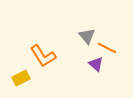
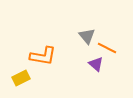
orange L-shape: rotated 48 degrees counterclockwise
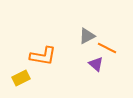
gray triangle: rotated 42 degrees clockwise
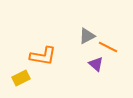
orange line: moved 1 px right, 1 px up
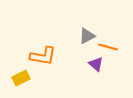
orange line: rotated 12 degrees counterclockwise
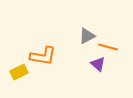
purple triangle: moved 2 px right
yellow rectangle: moved 2 px left, 6 px up
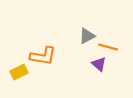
purple triangle: moved 1 px right
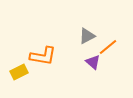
orange line: rotated 54 degrees counterclockwise
purple triangle: moved 6 px left, 2 px up
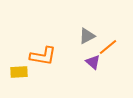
yellow rectangle: rotated 24 degrees clockwise
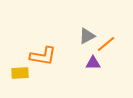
orange line: moved 2 px left, 3 px up
purple triangle: moved 1 px down; rotated 42 degrees counterclockwise
yellow rectangle: moved 1 px right, 1 px down
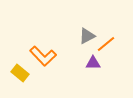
orange L-shape: rotated 36 degrees clockwise
yellow rectangle: rotated 42 degrees clockwise
